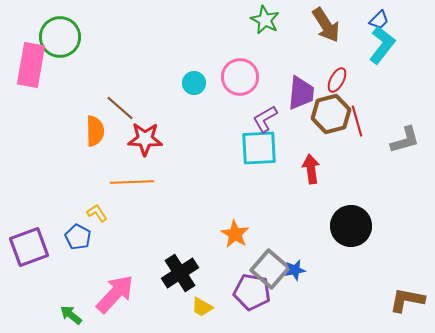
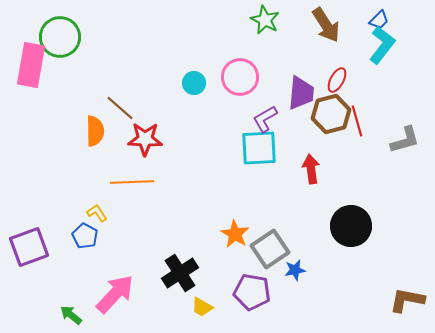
blue pentagon: moved 7 px right, 1 px up
gray square: moved 20 px up; rotated 15 degrees clockwise
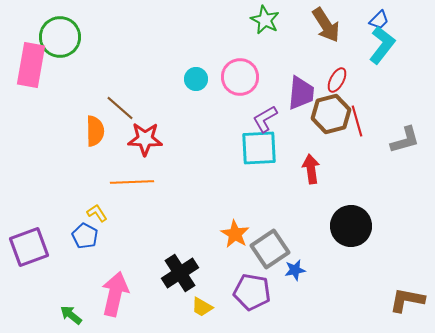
cyan circle: moved 2 px right, 4 px up
pink arrow: rotated 30 degrees counterclockwise
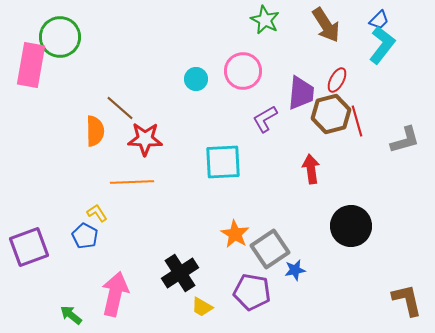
pink circle: moved 3 px right, 6 px up
cyan square: moved 36 px left, 14 px down
brown L-shape: rotated 66 degrees clockwise
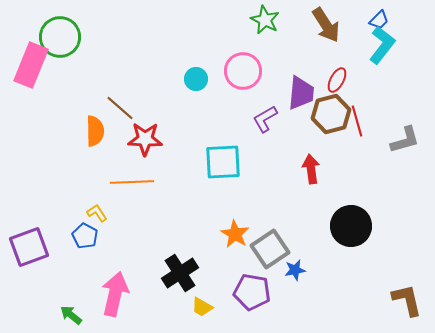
pink rectangle: rotated 12 degrees clockwise
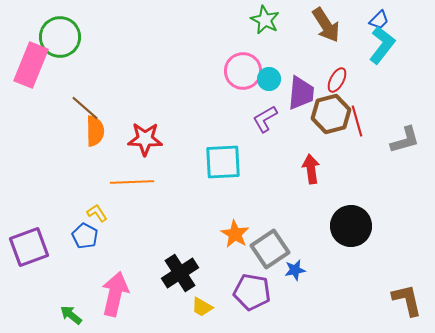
cyan circle: moved 73 px right
brown line: moved 35 px left
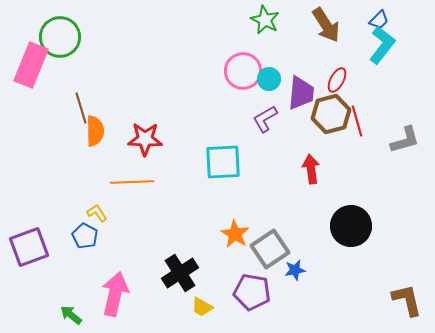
brown line: moved 4 px left; rotated 32 degrees clockwise
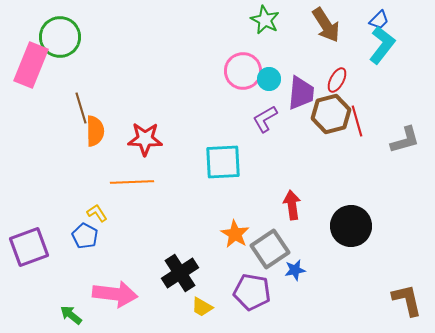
red arrow: moved 19 px left, 36 px down
pink arrow: rotated 84 degrees clockwise
